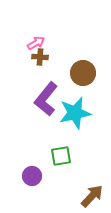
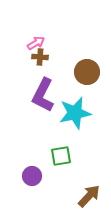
brown circle: moved 4 px right, 1 px up
purple L-shape: moved 3 px left, 4 px up; rotated 12 degrees counterclockwise
brown arrow: moved 3 px left
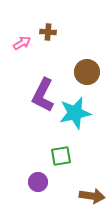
pink arrow: moved 14 px left
brown cross: moved 8 px right, 25 px up
purple circle: moved 6 px right, 6 px down
brown arrow: moved 3 px right; rotated 55 degrees clockwise
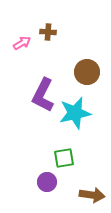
green square: moved 3 px right, 2 px down
purple circle: moved 9 px right
brown arrow: moved 1 px up
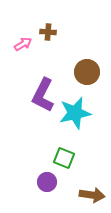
pink arrow: moved 1 px right, 1 px down
green square: rotated 30 degrees clockwise
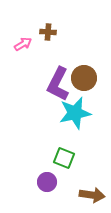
brown circle: moved 3 px left, 6 px down
purple L-shape: moved 15 px right, 11 px up
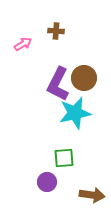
brown cross: moved 8 px right, 1 px up
green square: rotated 25 degrees counterclockwise
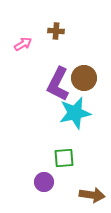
purple circle: moved 3 px left
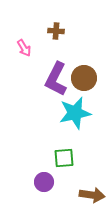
pink arrow: moved 1 px right, 4 px down; rotated 90 degrees clockwise
purple L-shape: moved 2 px left, 5 px up
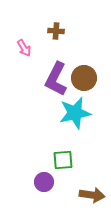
green square: moved 1 px left, 2 px down
